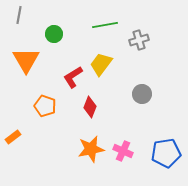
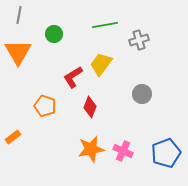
orange triangle: moved 8 px left, 8 px up
blue pentagon: rotated 12 degrees counterclockwise
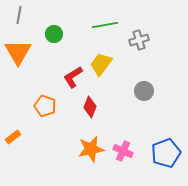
gray circle: moved 2 px right, 3 px up
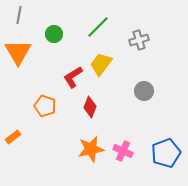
green line: moved 7 px left, 2 px down; rotated 35 degrees counterclockwise
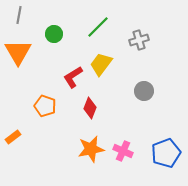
red diamond: moved 1 px down
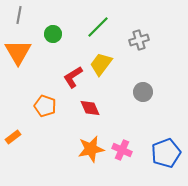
green circle: moved 1 px left
gray circle: moved 1 px left, 1 px down
red diamond: rotated 45 degrees counterclockwise
pink cross: moved 1 px left, 1 px up
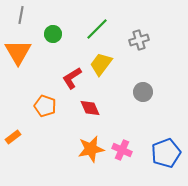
gray line: moved 2 px right
green line: moved 1 px left, 2 px down
red L-shape: moved 1 px left, 1 px down
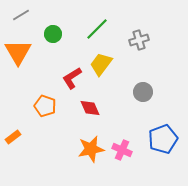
gray line: rotated 48 degrees clockwise
blue pentagon: moved 3 px left, 14 px up
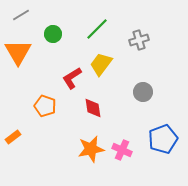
red diamond: moved 3 px right; rotated 15 degrees clockwise
